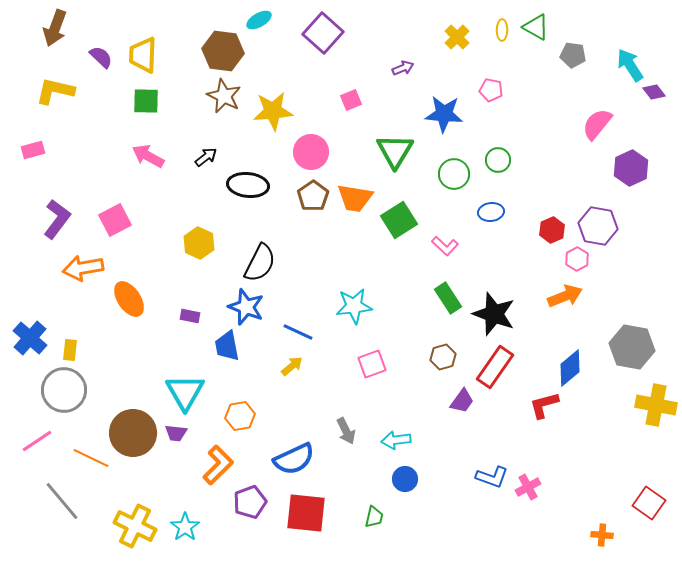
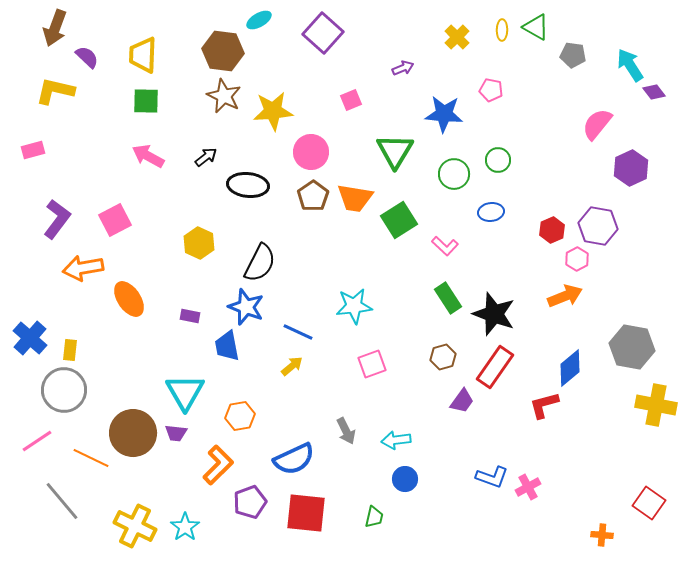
purple semicircle at (101, 57): moved 14 px left
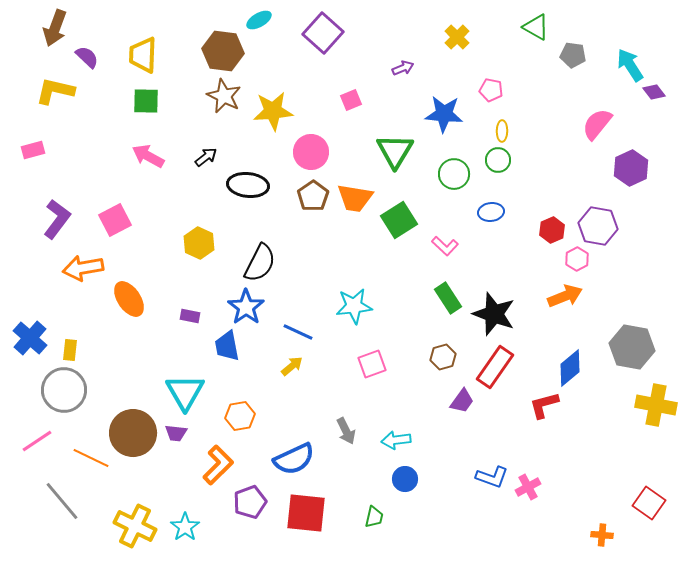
yellow ellipse at (502, 30): moved 101 px down
blue star at (246, 307): rotated 15 degrees clockwise
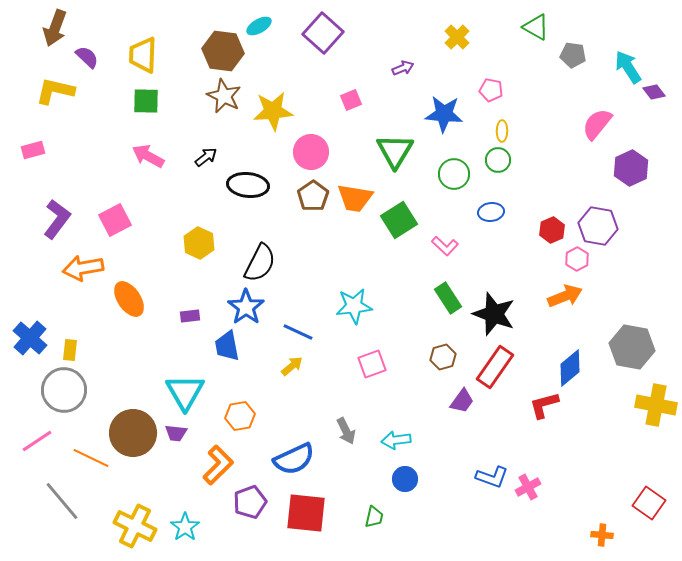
cyan ellipse at (259, 20): moved 6 px down
cyan arrow at (630, 65): moved 2 px left, 2 px down
purple rectangle at (190, 316): rotated 18 degrees counterclockwise
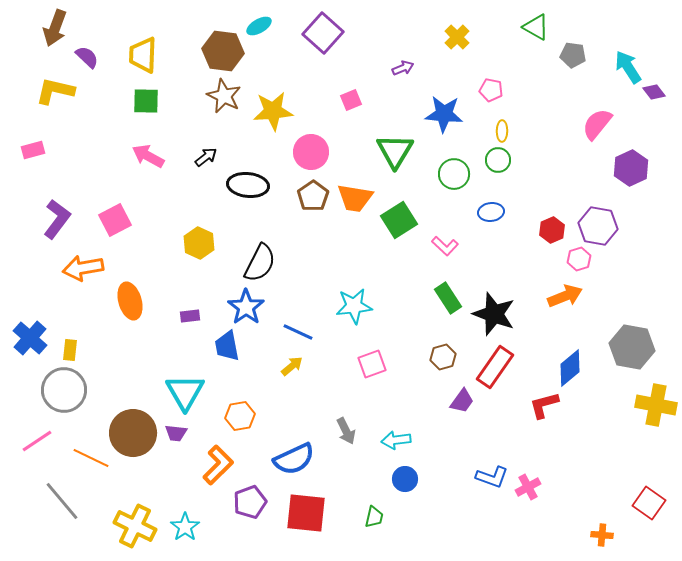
pink hexagon at (577, 259): moved 2 px right; rotated 10 degrees clockwise
orange ellipse at (129, 299): moved 1 px right, 2 px down; rotated 18 degrees clockwise
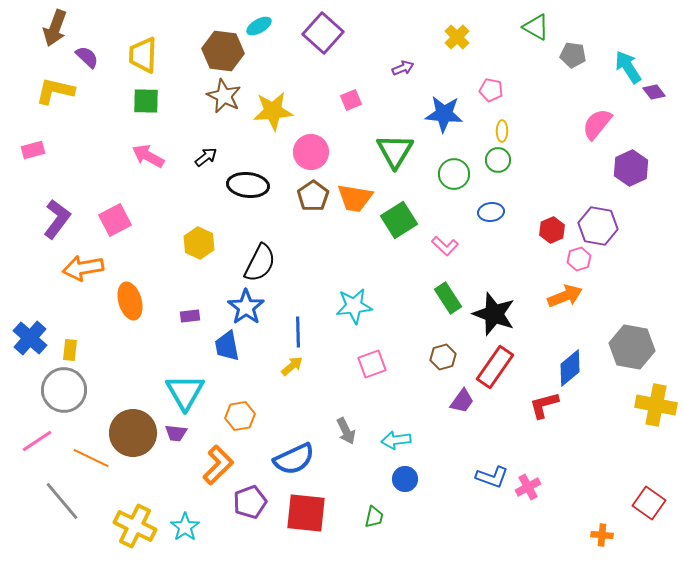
blue line at (298, 332): rotated 64 degrees clockwise
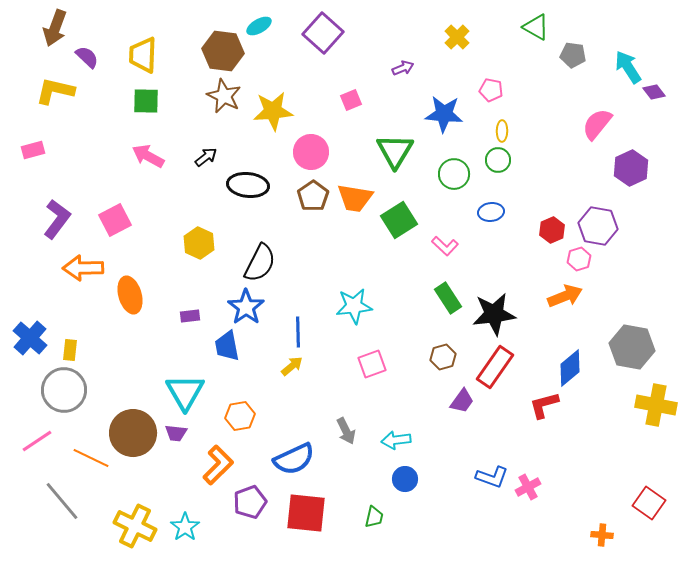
orange arrow at (83, 268): rotated 9 degrees clockwise
orange ellipse at (130, 301): moved 6 px up
black star at (494, 314): rotated 27 degrees counterclockwise
